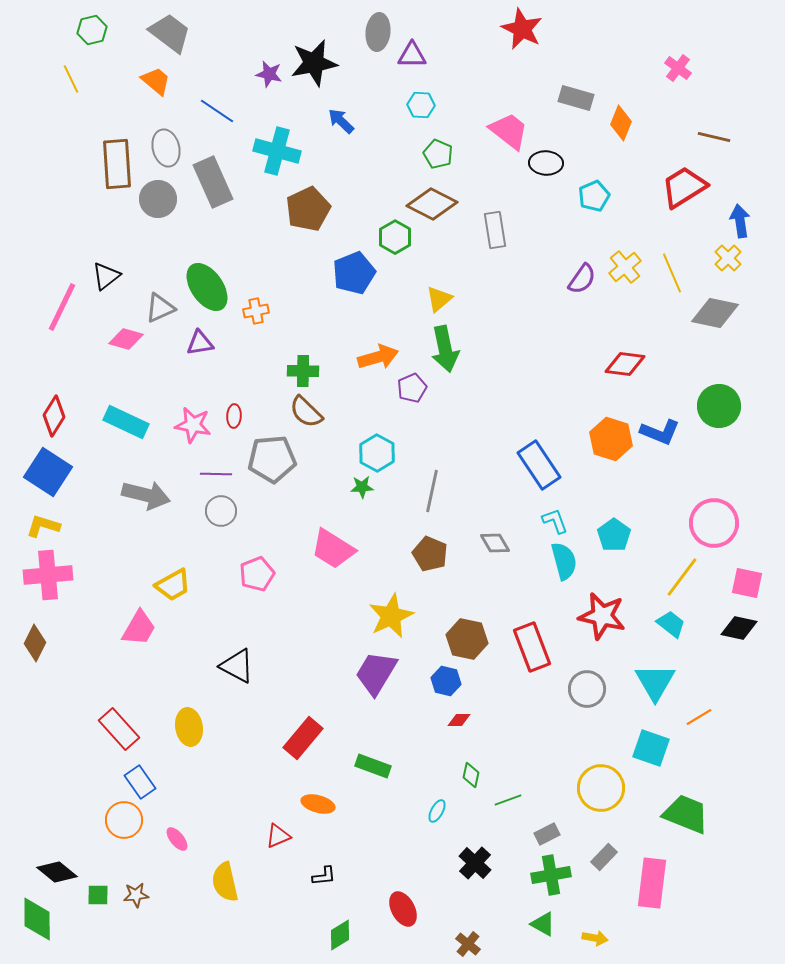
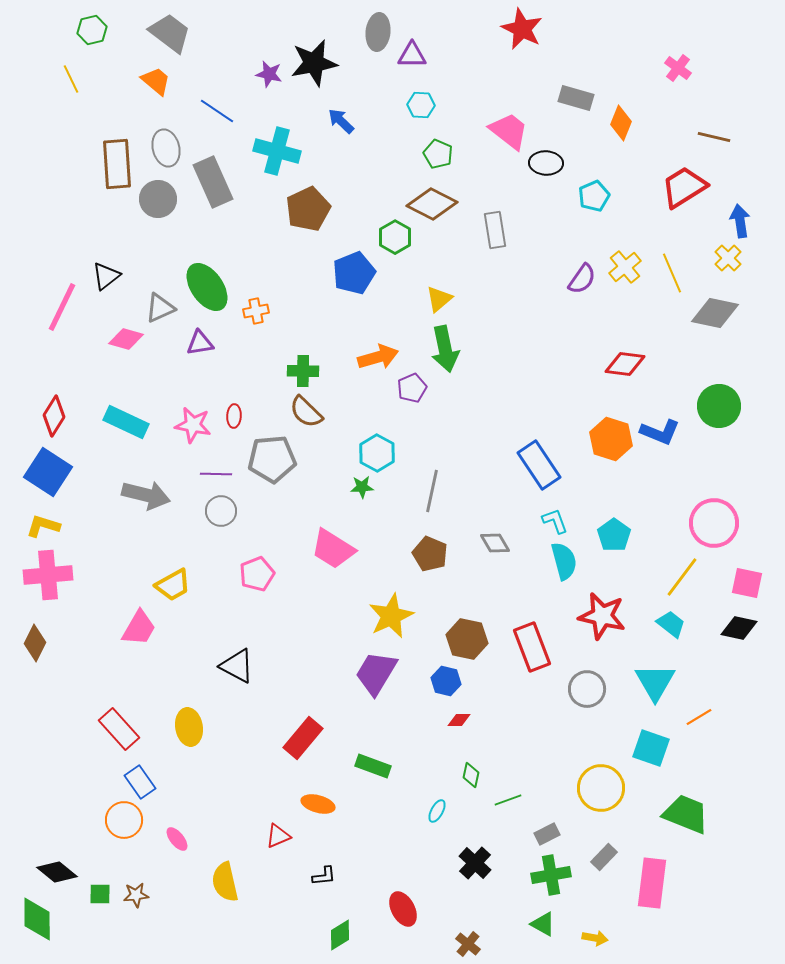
green square at (98, 895): moved 2 px right, 1 px up
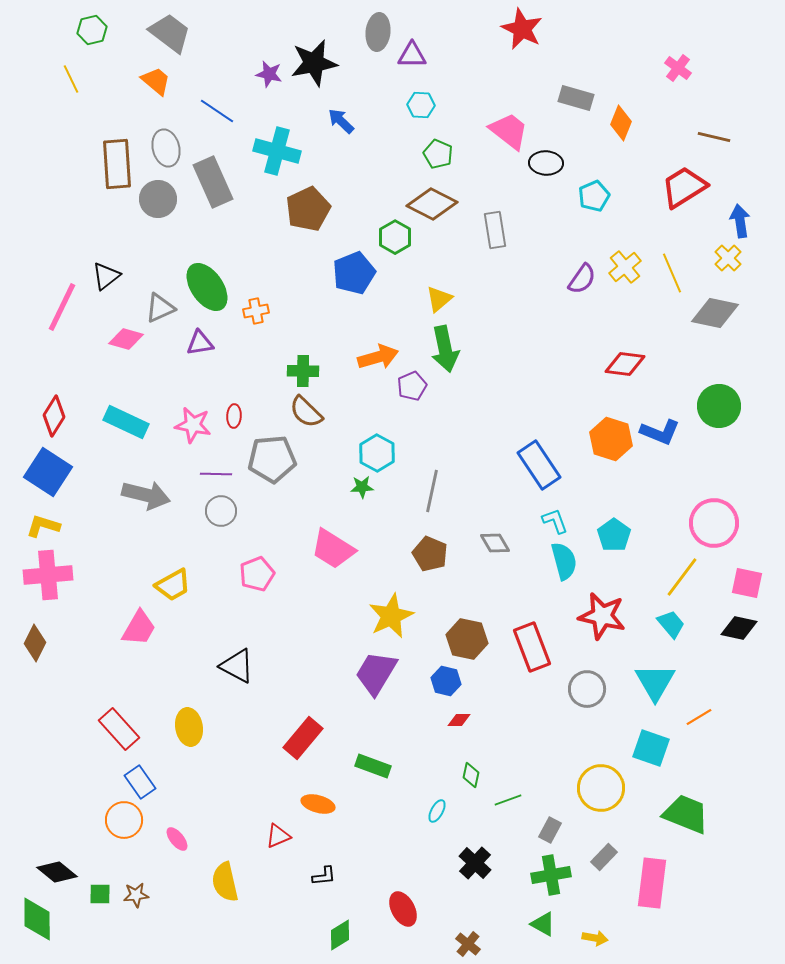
purple pentagon at (412, 388): moved 2 px up
cyan trapezoid at (671, 624): rotated 12 degrees clockwise
gray rectangle at (547, 834): moved 3 px right, 4 px up; rotated 35 degrees counterclockwise
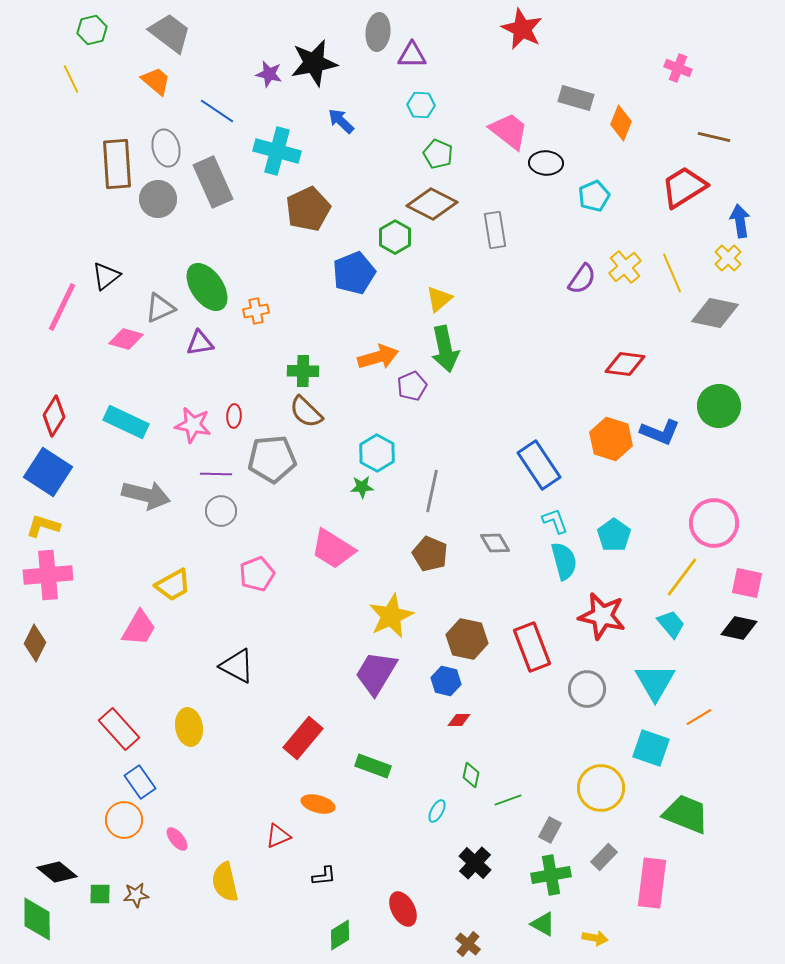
pink cross at (678, 68): rotated 16 degrees counterclockwise
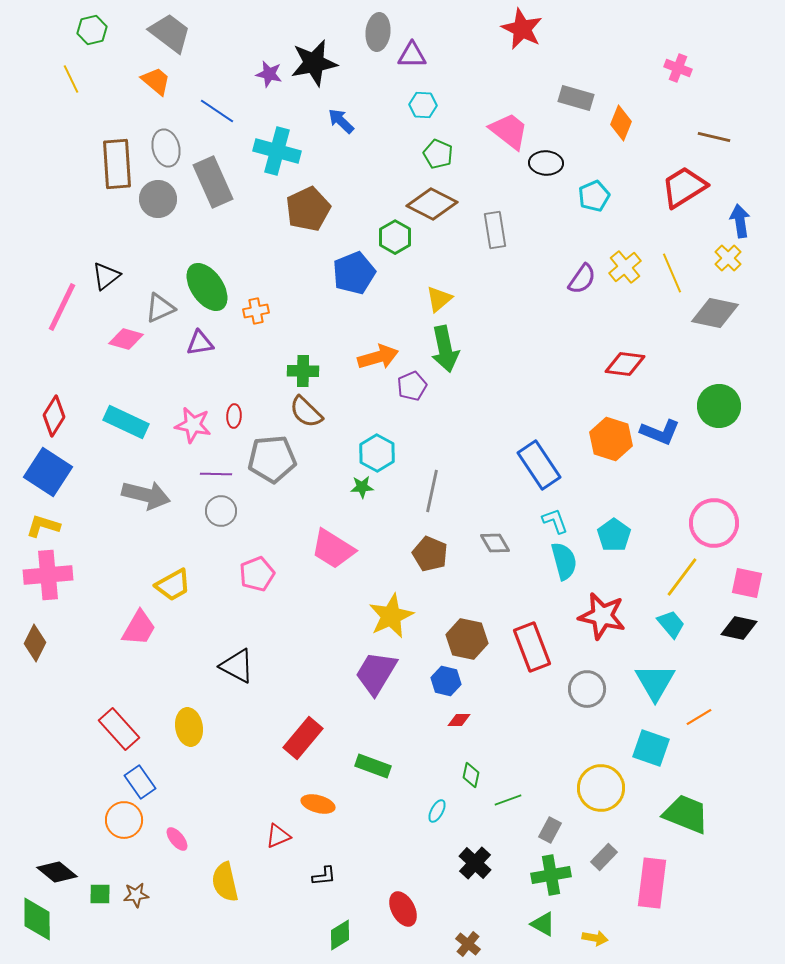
cyan hexagon at (421, 105): moved 2 px right
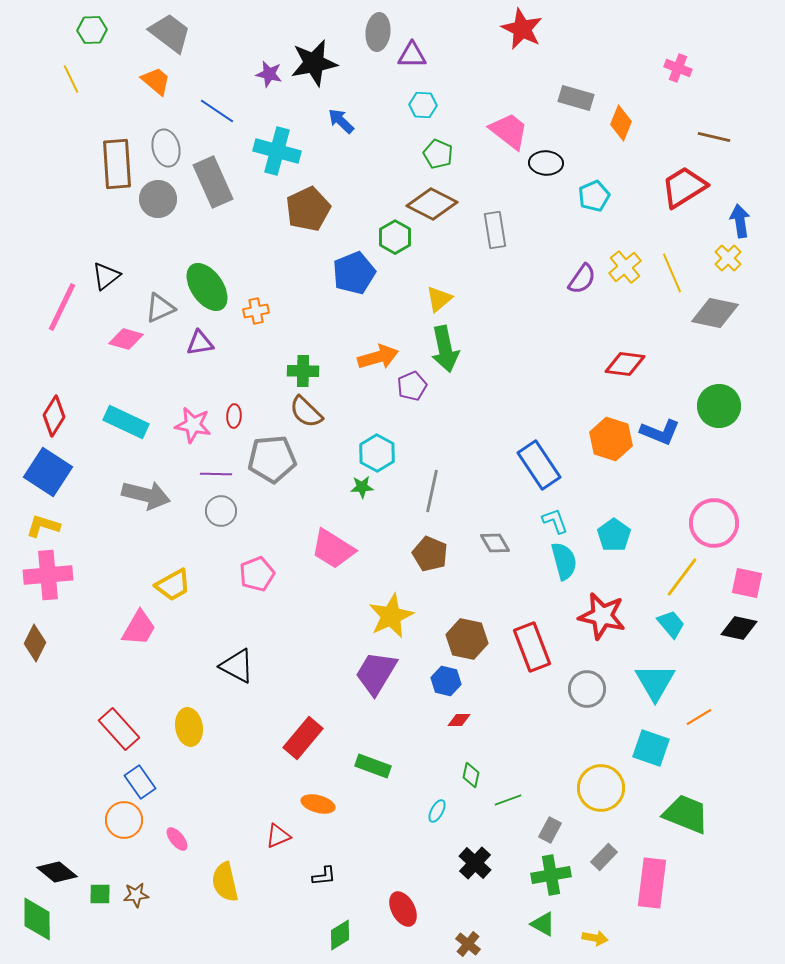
green hexagon at (92, 30): rotated 12 degrees clockwise
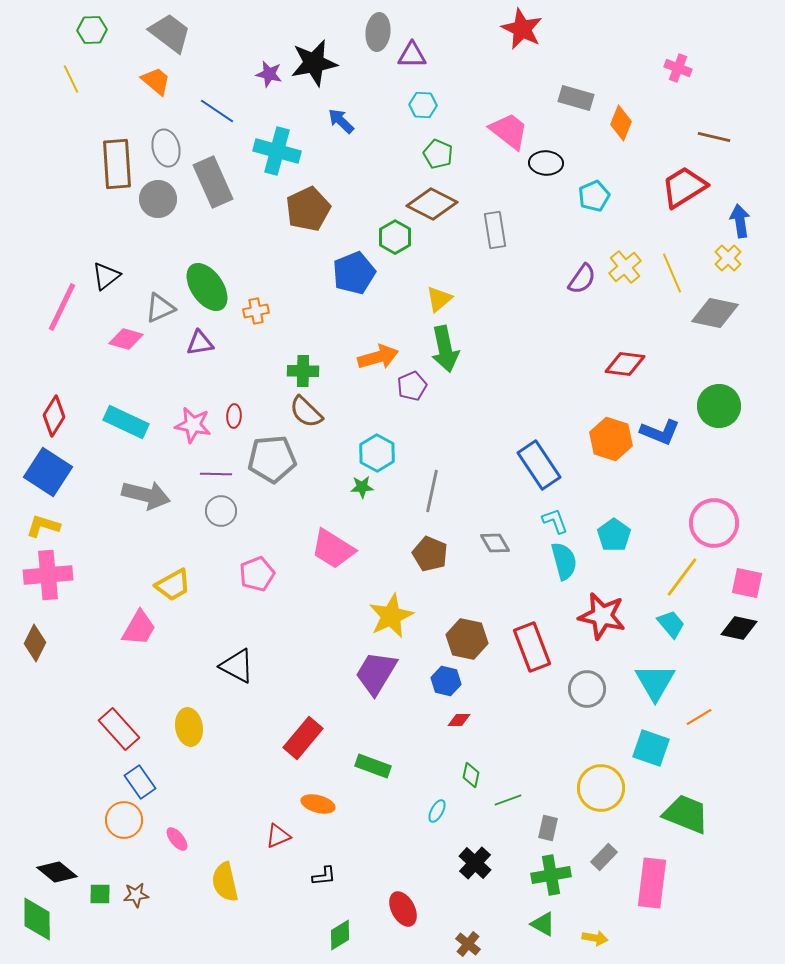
gray rectangle at (550, 830): moved 2 px left, 2 px up; rotated 15 degrees counterclockwise
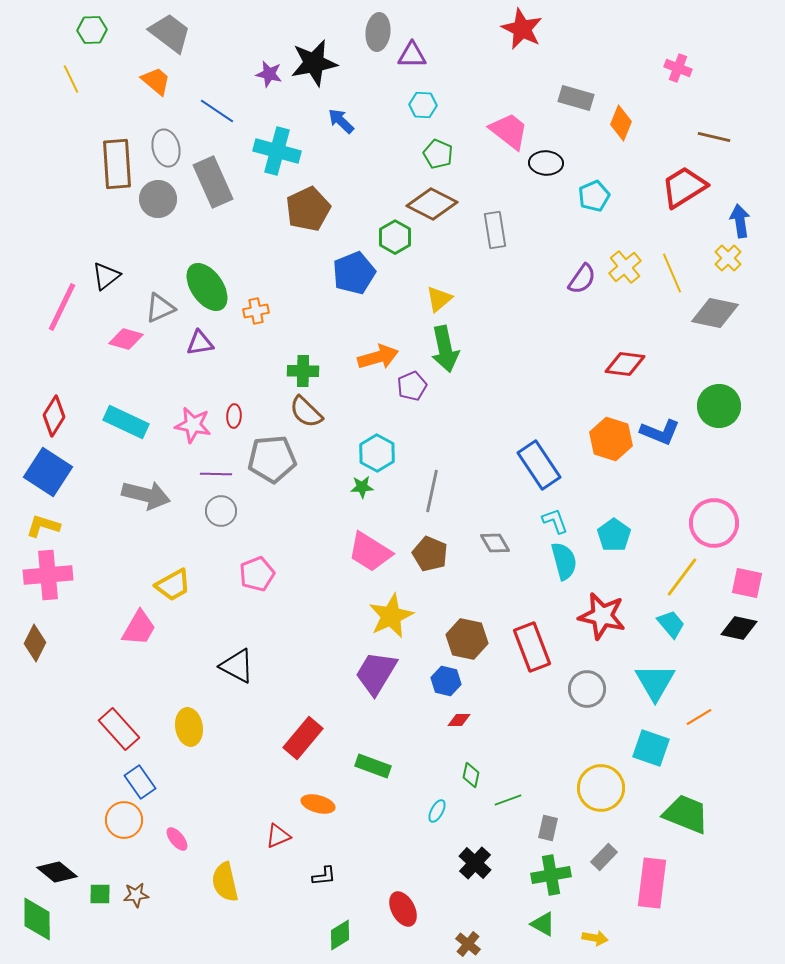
pink trapezoid at (333, 549): moved 37 px right, 3 px down
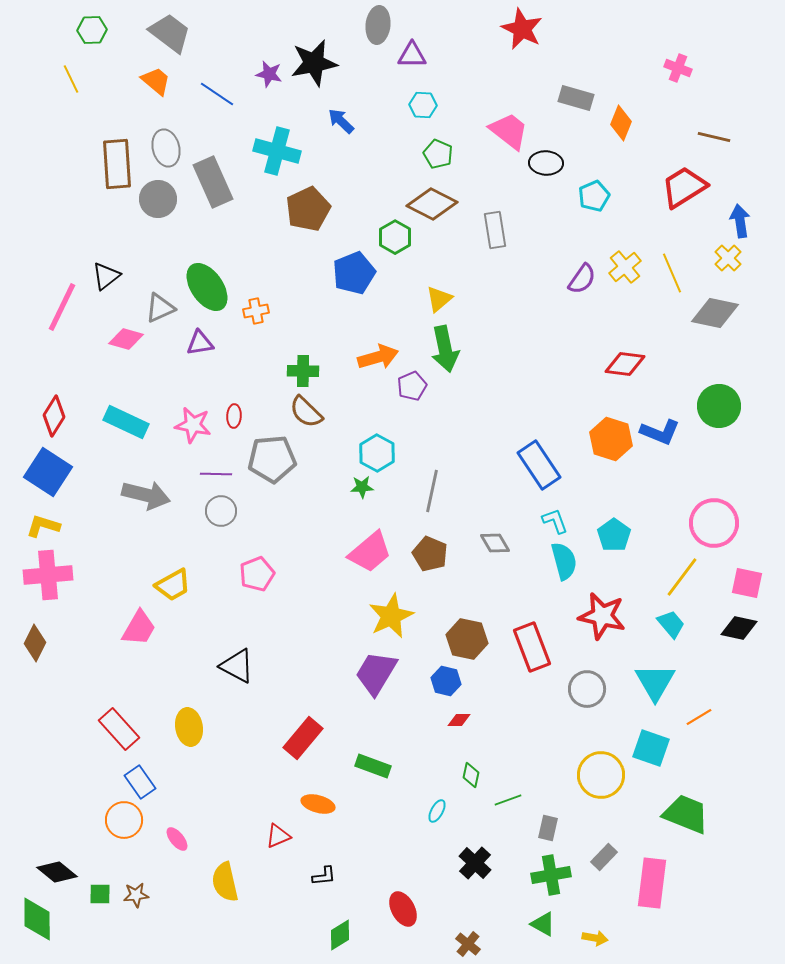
gray ellipse at (378, 32): moved 7 px up
blue line at (217, 111): moved 17 px up
pink trapezoid at (370, 552): rotated 72 degrees counterclockwise
yellow circle at (601, 788): moved 13 px up
